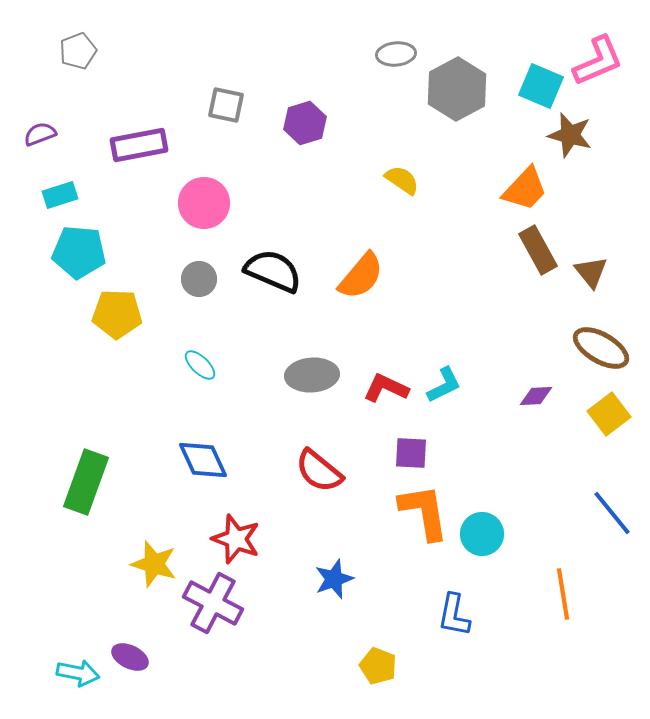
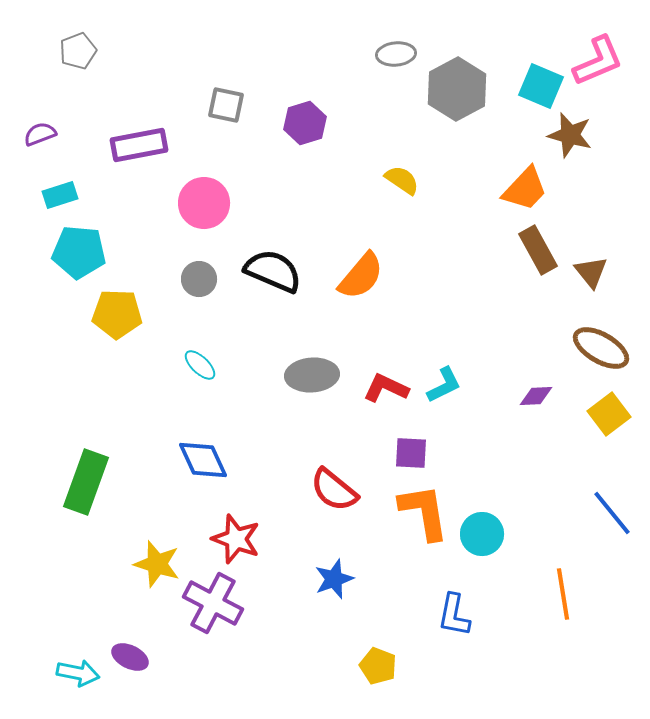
red semicircle at (319, 471): moved 15 px right, 19 px down
yellow star at (154, 564): moved 3 px right
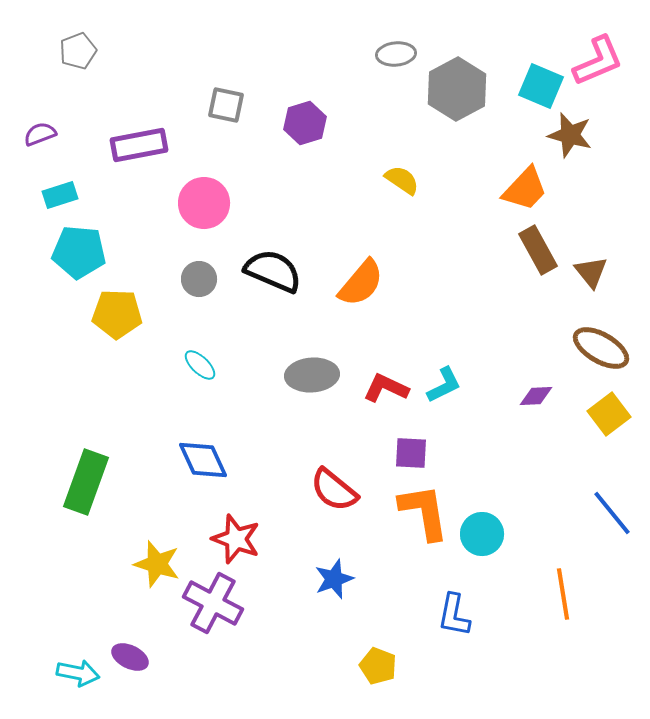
orange semicircle at (361, 276): moved 7 px down
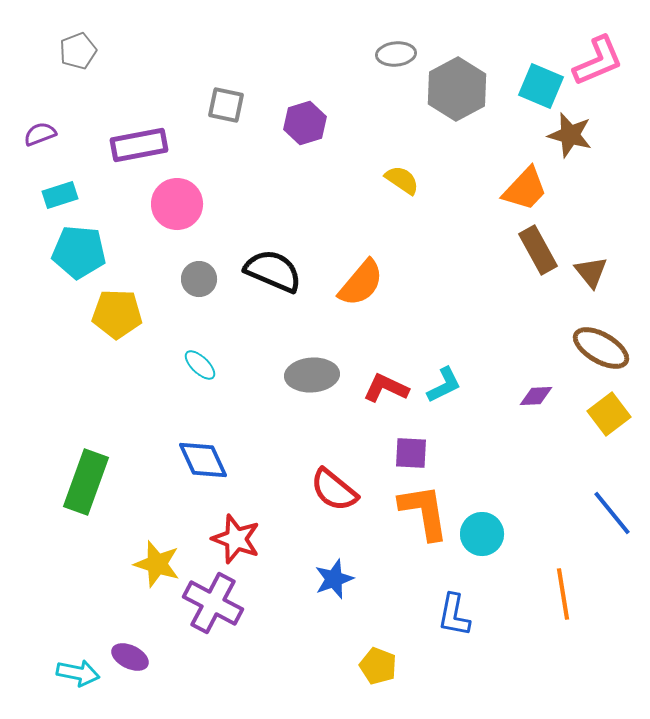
pink circle at (204, 203): moved 27 px left, 1 px down
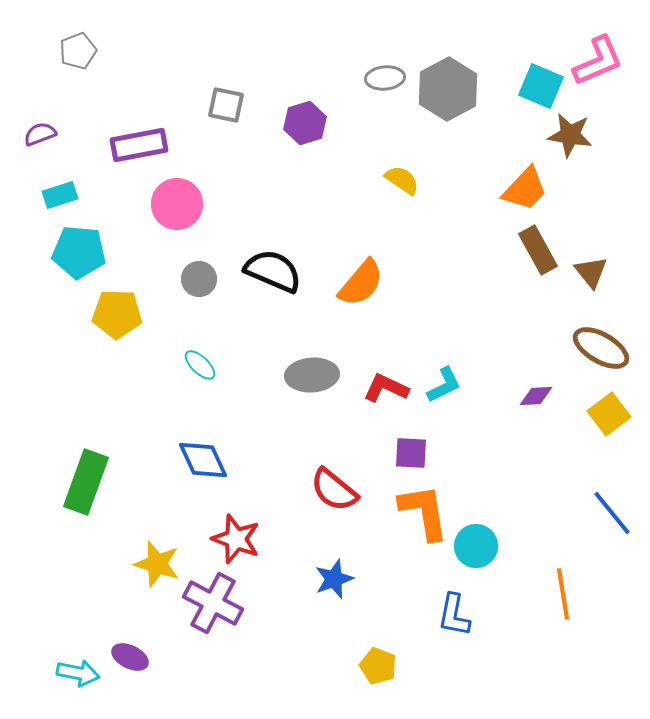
gray ellipse at (396, 54): moved 11 px left, 24 px down
gray hexagon at (457, 89): moved 9 px left
brown star at (570, 135): rotated 6 degrees counterclockwise
cyan circle at (482, 534): moved 6 px left, 12 px down
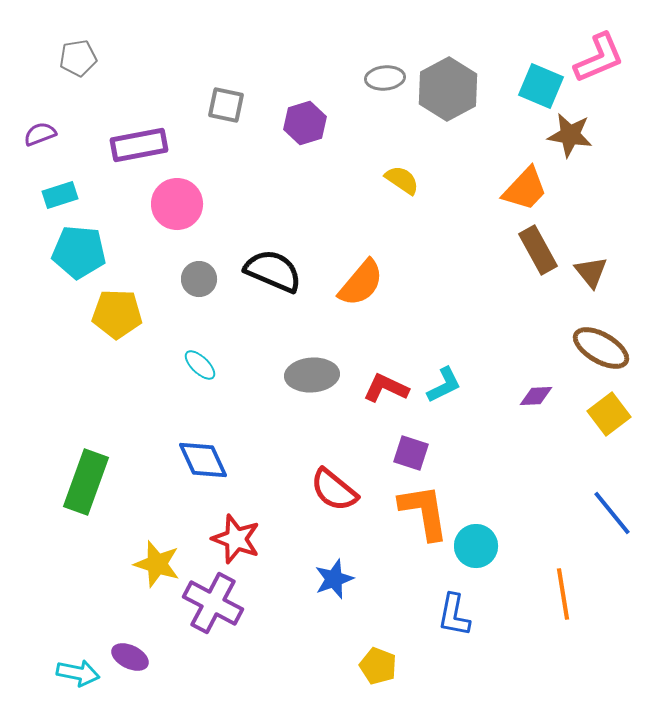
gray pentagon at (78, 51): moved 7 px down; rotated 12 degrees clockwise
pink L-shape at (598, 61): moved 1 px right, 3 px up
purple square at (411, 453): rotated 15 degrees clockwise
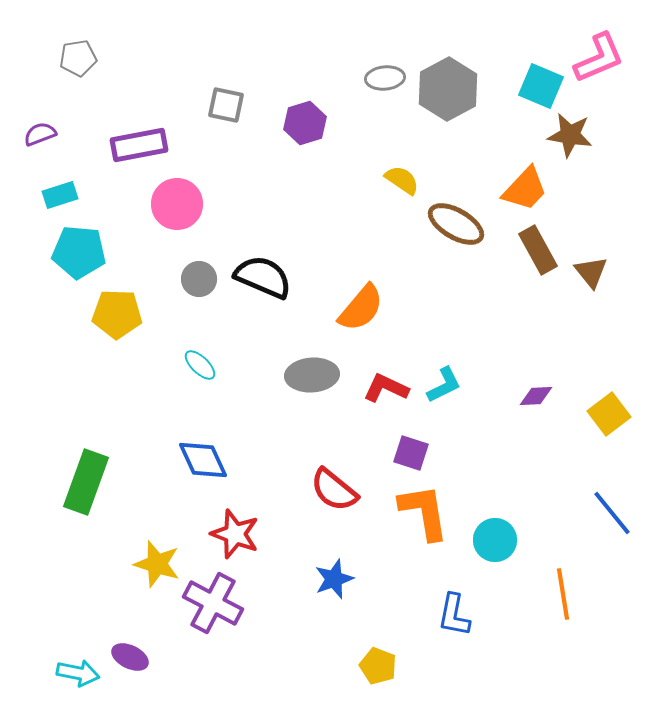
black semicircle at (273, 271): moved 10 px left, 6 px down
orange semicircle at (361, 283): moved 25 px down
brown ellipse at (601, 348): moved 145 px left, 124 px up
red star at (236, 539): moved 1 px left, 5 px up
cyan circle at (476, 546): moved 19 px right, 6 px up
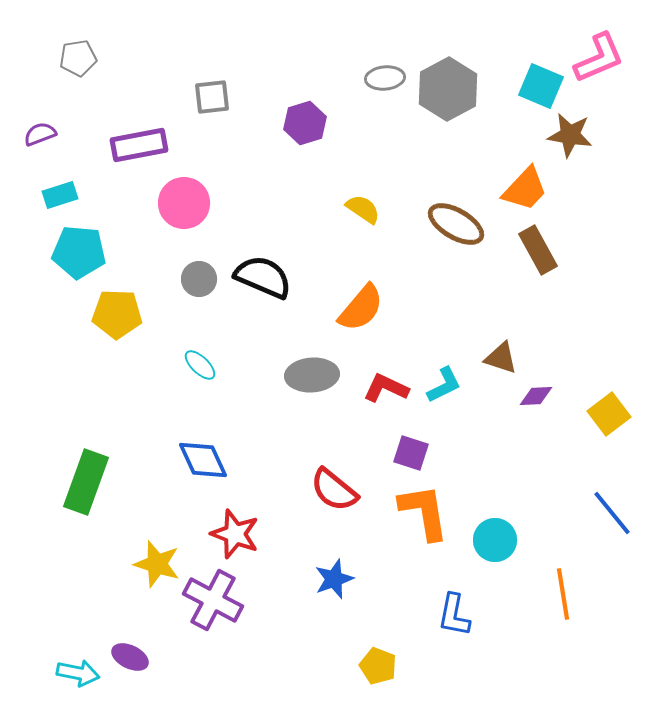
gray square at (226, 105): moved 14 px left, 8 px up; rotated 18 degrees counterclockwise
yellow semicircle at (402, 180): moved 39 px left, 29 px down
pink circle at (177, 204): moved 7 px right, 1 px up
brown triangle at (591, 272): moved 90 px left, 86 px down; rotated 33 degrees counterclockwise
purple cross at (213, 603): moved 3 px up
